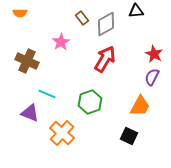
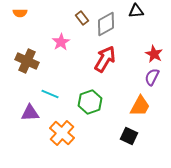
cyan line: moved 3 px right
purple triangle: rotated 24 degrees counterclockwise
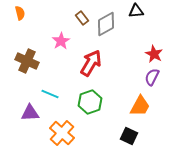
orange semicircle: rotated 104 degrees counterclockwise
pink star: moved 1 px up
red arrow: moved 14 px left, 4 px down
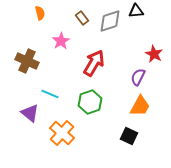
orange semicircle: moved 20 px right
gray diamond: moved 4 px right, 3 px up; rotated 10 degrees clockwise
red arrow: moved 3 px right
purple semicircle: moved 14 px left
purple triangle: rotated 42 degrees clockwise
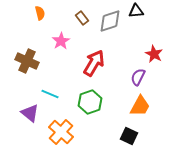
orange cross: moved 1 px left, 1 px up
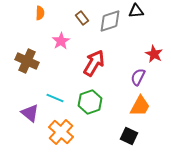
orange semicircle: rotated 16 degrees clockwise
cyan line: moved 5 px right, 4 px down
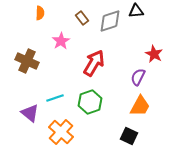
cyan line: rotated 42 degrees counterclockwise
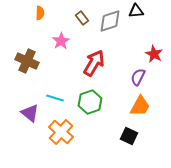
cyan line: rotated 36 degrees clockwise
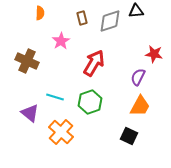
brown rectangle: rotated 24 degrees clockwise
red star: rotated 18 degrees counterclockwise
cyan line: moved 1 px up
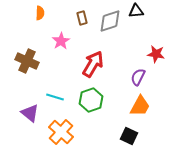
red star: moved 2 px right
red arrow: moved 1 px left, 1 px down
green hexagon: moved 1 px right, 2 px up
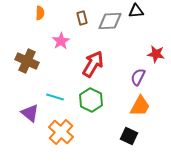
gray diamond: rotated 15 degrees clockwise
green hexagon: rotated 15 degrees counterclockwise
